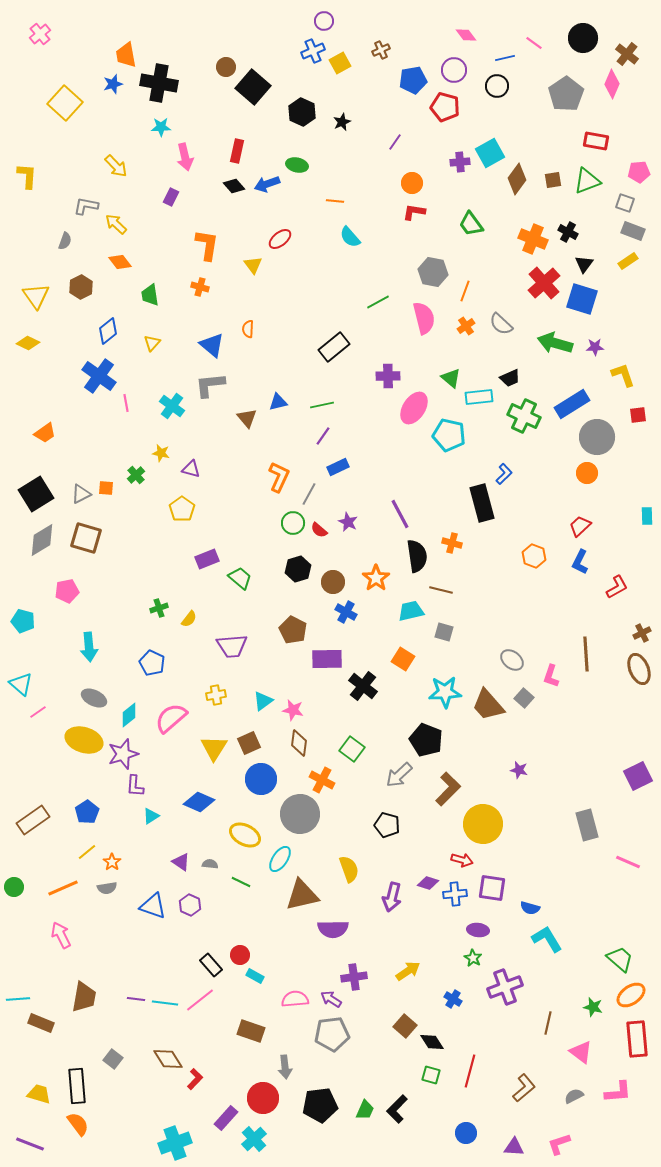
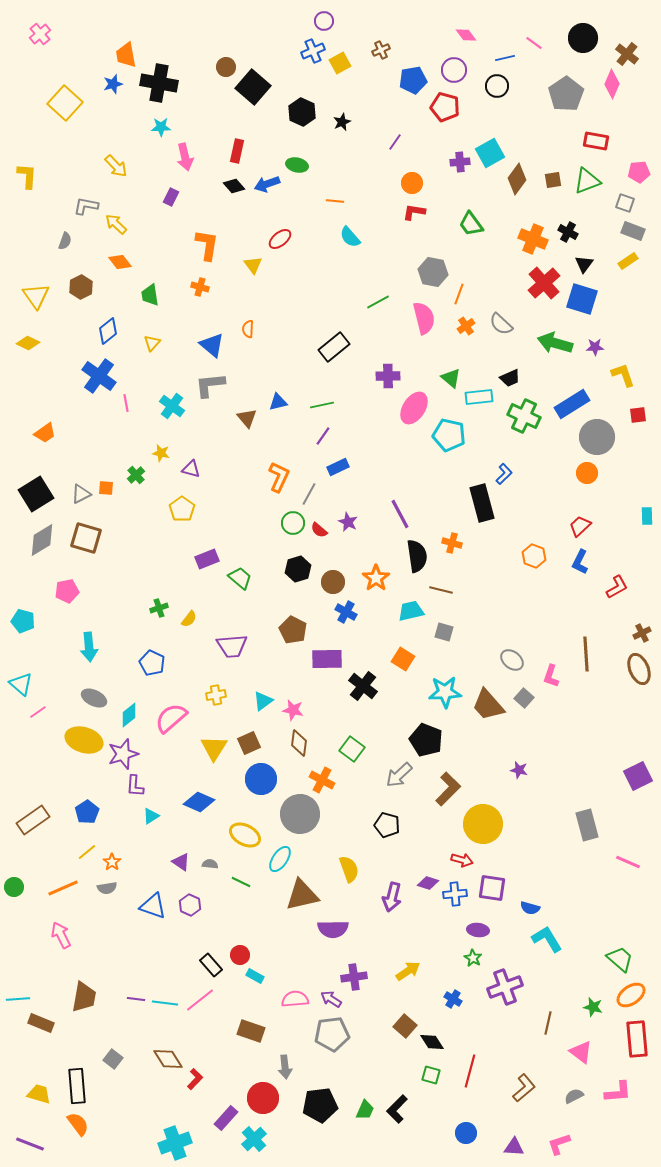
orange line at (465, 291): moved 6 px left, 3 px down
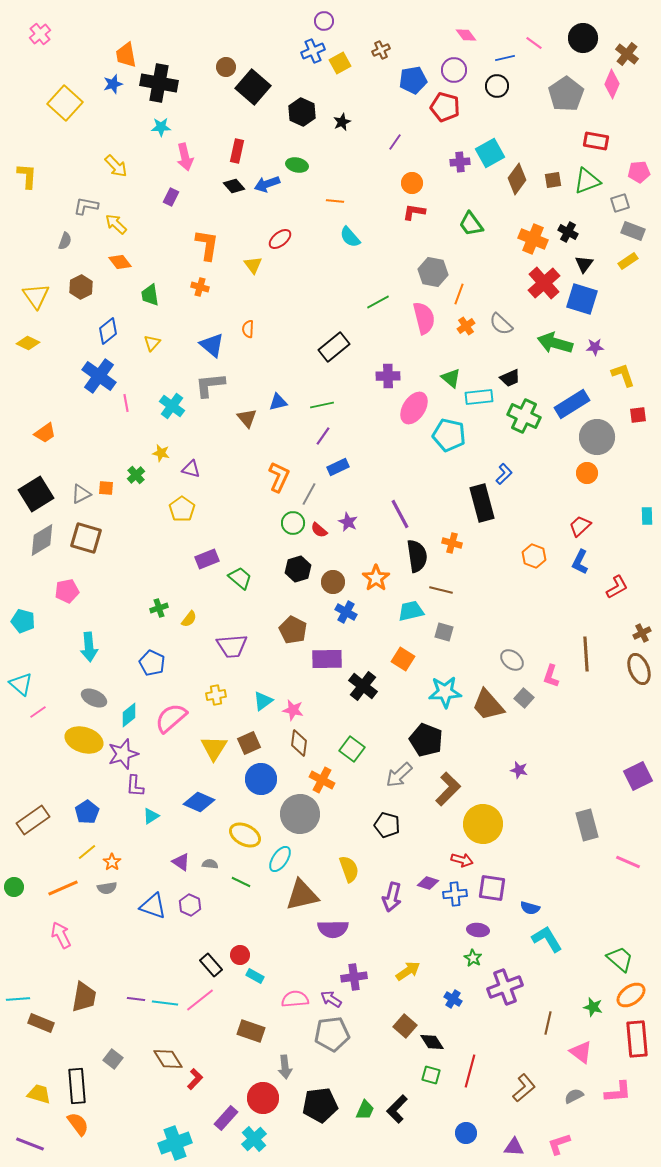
gray square at (625, 203): moved 5 px left; rotated 36 degrees counterclockwise
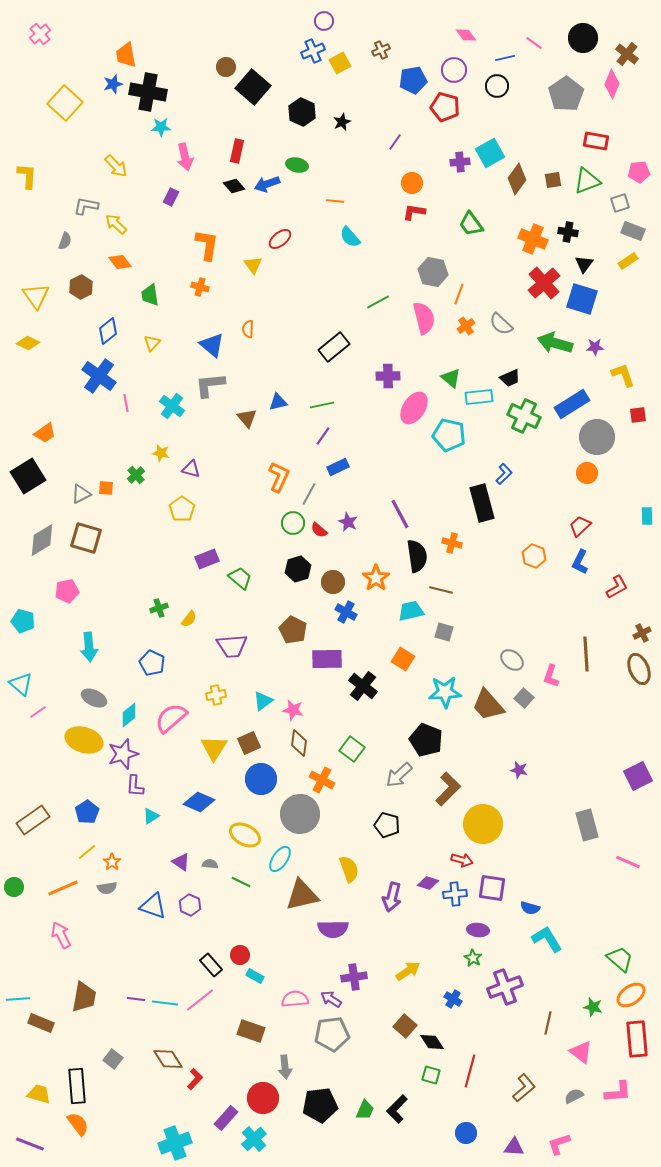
black cross at (159, 83): moved 11 px left, 9 px down
black cross at (568, 232): rotated 18 degrees counterclockwise
black square at (36, 494): moved 8 px left, 18 px up
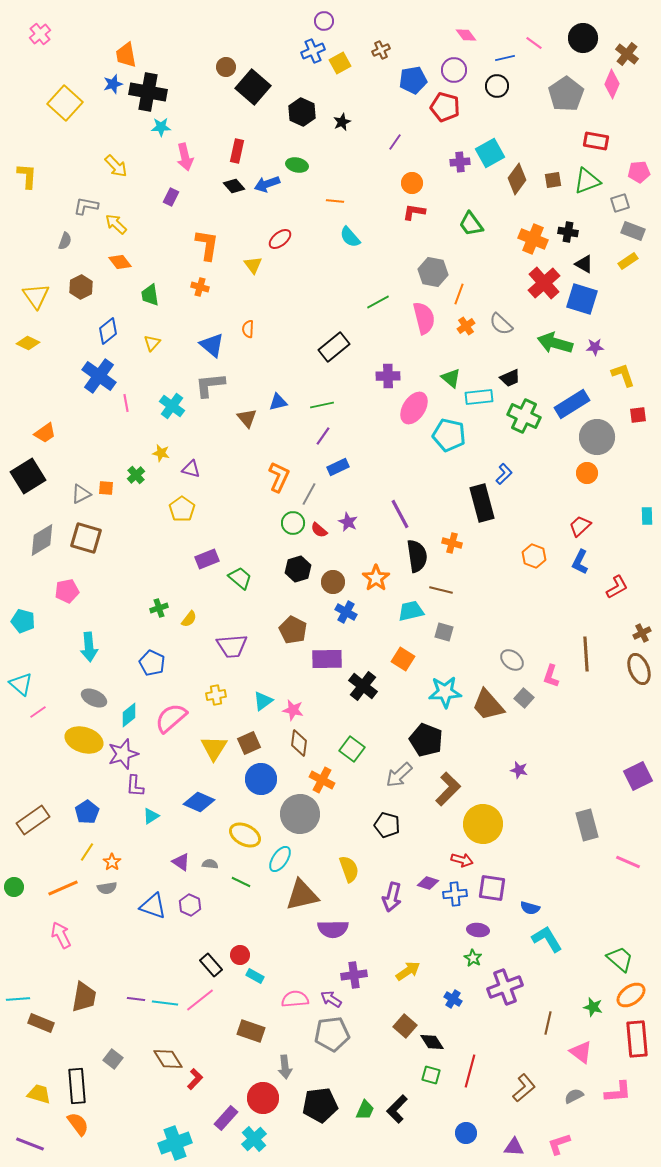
black triangle at (584, 264): rotated 36 degrees counterclockwise
yellow line at (87, 852): rotated 18 degrees counterclockwise
purple cross at (354, 977): moved 2 px up
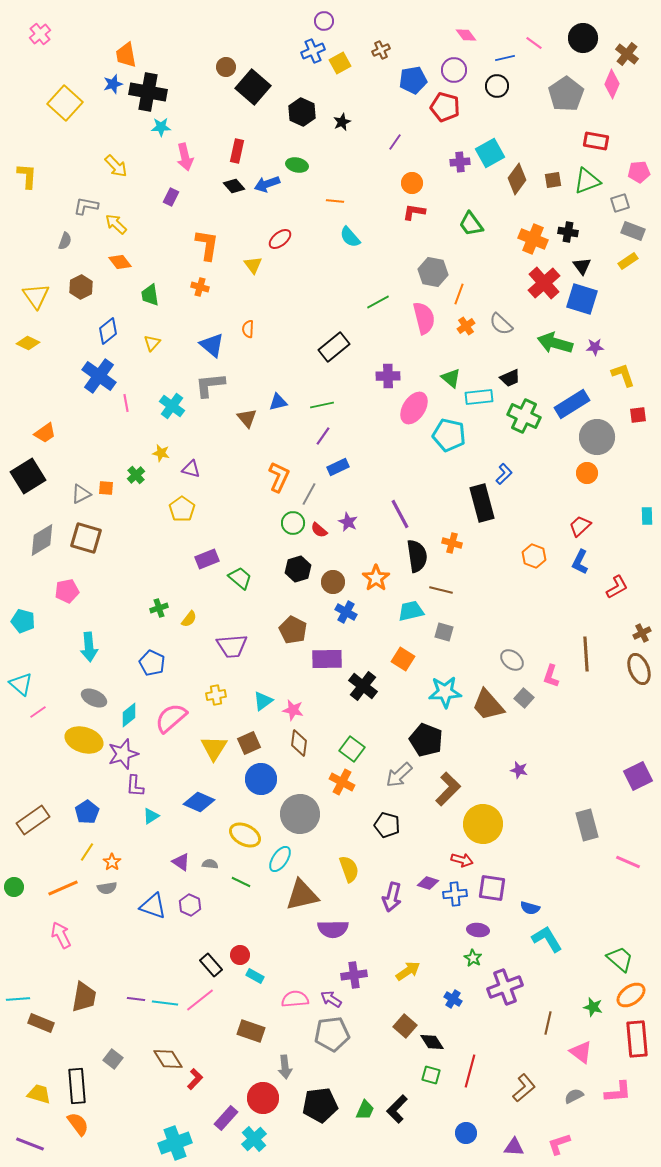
black triangle at (584, 264): moved 2 px left, 2 px down; rotated 24 degrees clockwise
orange cross at (322, 780): moved 20 px right, 2 px down
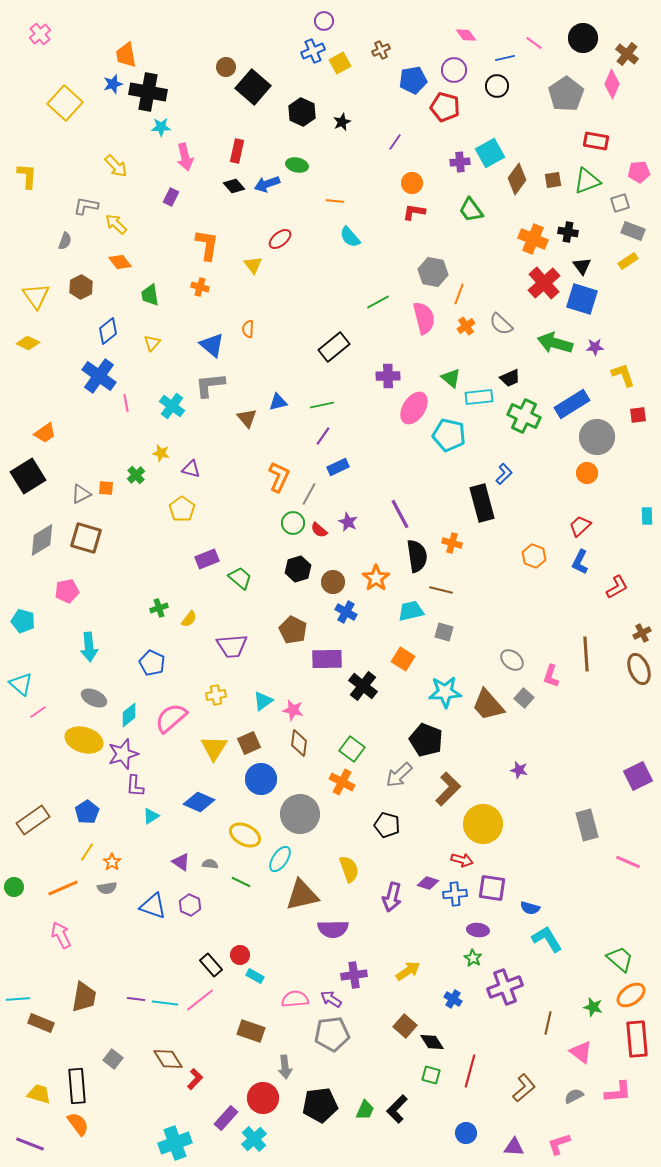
green trapezoid at (471, 224): moved 14 px up
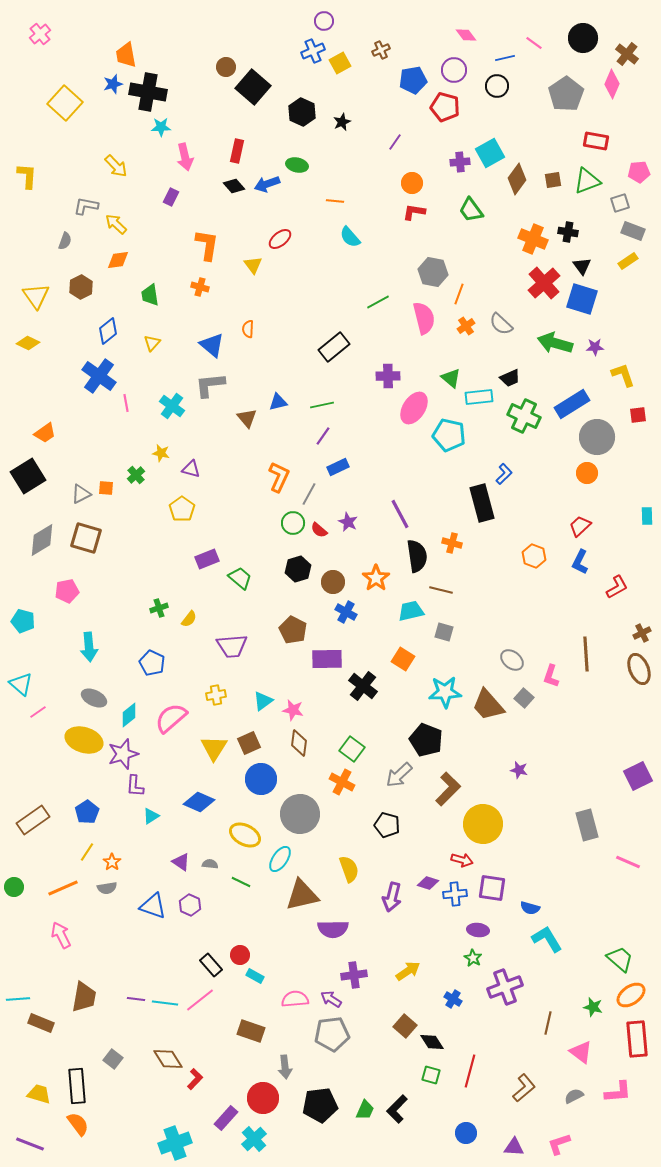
orange diamond at (120, 262): moved 2 px left, 2 px up; rotated 60 degrees counterclockwise
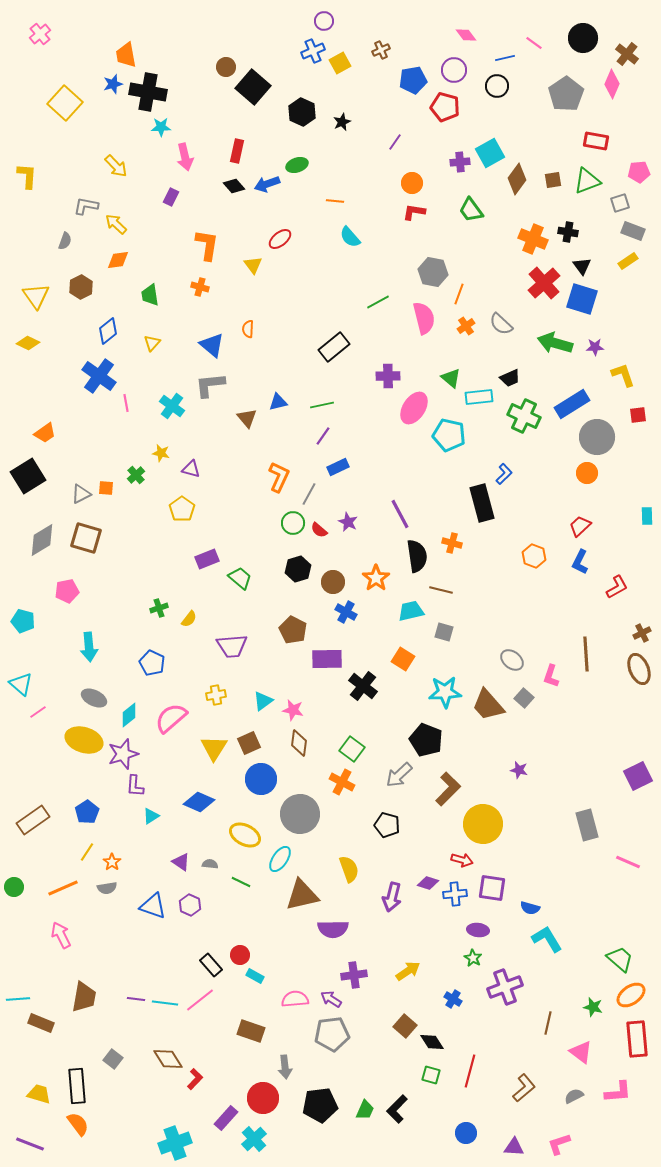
green ellipse at (297, 165): rotated 30 degrees counterclockwise
